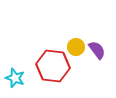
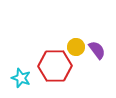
red hexagon: moved 2 px right; rotated 8 degrees counterclockwise
cyan star: moved 6 px right
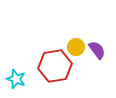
red hexagon: rotated 8 degrees counterclockwise
cyan star: moved 5 px left, 1 px down
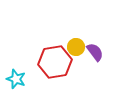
purple semicircle: moved 2 px left, 2 px down
red hexagon: moved 4 px up
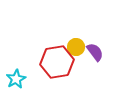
red hexagon: moved 2 px right
cyan star: rotated 24 degrees clockwise
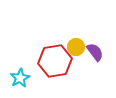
red hexagon: moved 2 px left, 1 px up
cyan star: moved 4 px right, 1 px up
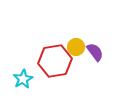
cyan star: moved 3 px right, 1 px down
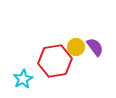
purple semicircle: moved 5 px up
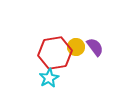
red hexagon: moved 8 px up
cyan star: moved 26 px right, 1 px up
